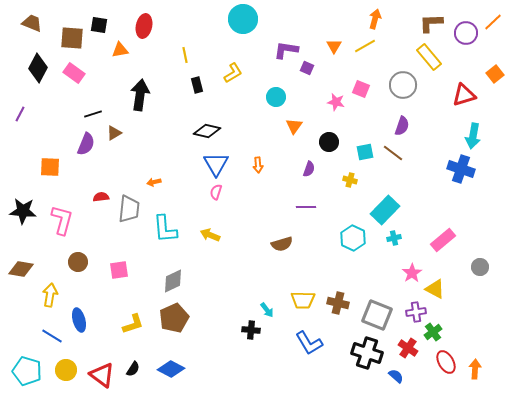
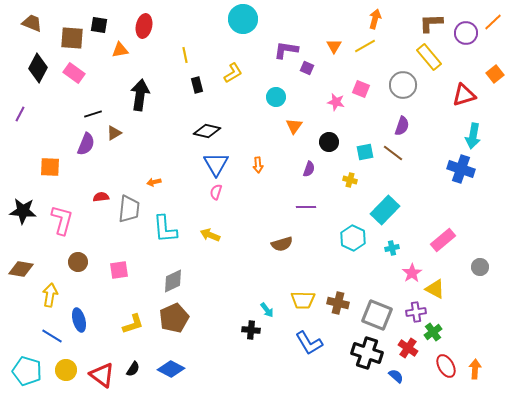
cyan cross at (394, 238): moved 2 px left, 10 px down
red ellipse at (446, 362): moved 4 px down
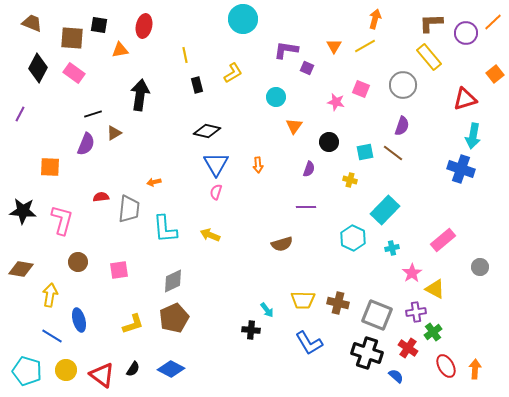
red triangle at (464, 95): moved 1 px right, 4 px down
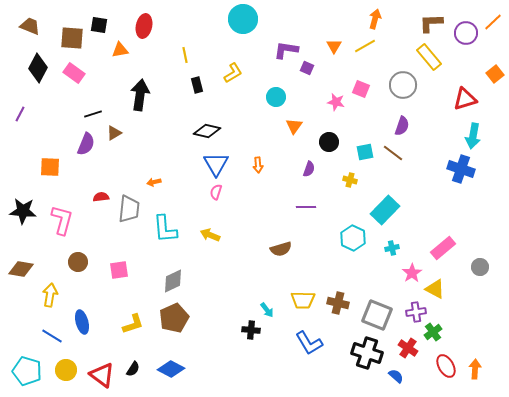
brown trapezoid at (32, 23): moved 2 px left, 3 px down
pink rectangle at (443, 240): moved 8 px down
brown semicircle at (282, 244): moved 1 px left, 5 px down
blue ellipse at (79, 320): moved 3 px right, 2 px down
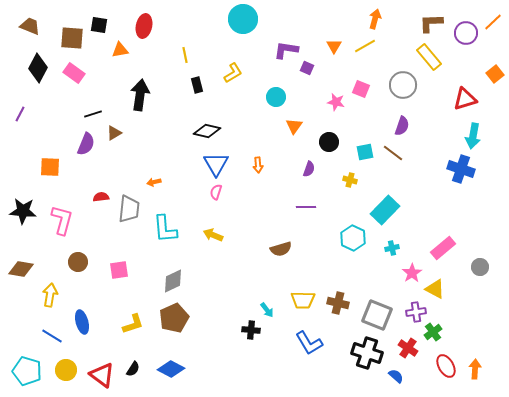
yellow arrow at (210, 235): moved 3 px right
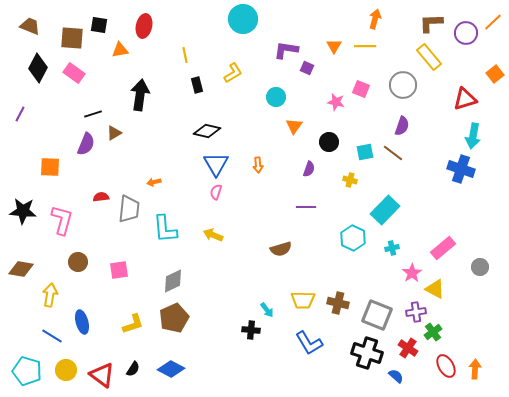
yellow line at (365, 46): rotated 30 degrees clockwise
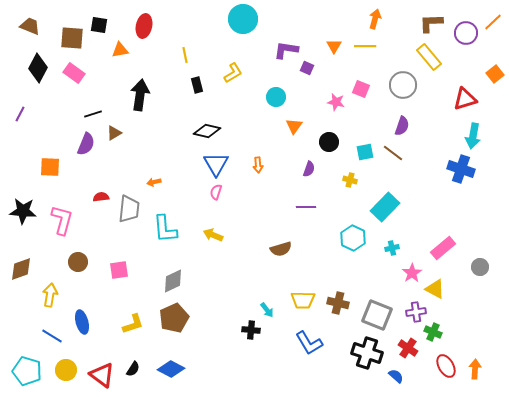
cyan rectangle at (385, 210): moved 3 px up
brown diamond at (21, 269): rotated 30 degrees counterclockwise
green cross at (433, 332): rotated 30 degrees counterclockwise
